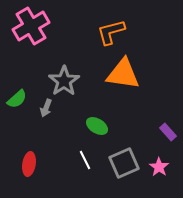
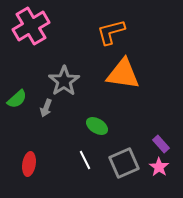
purple rectangle: moved 7 px left, 12 px down
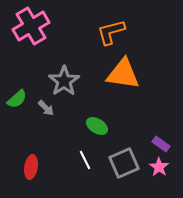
gray arrow: rotated 66 degrees counterclockwise
purple rectangle: rotated 12 degrees counterclockwise
red ellipse: moved 2 px right, 3 px down
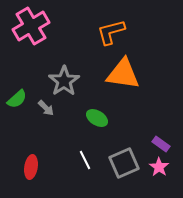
green ellipse: moved 8 px up
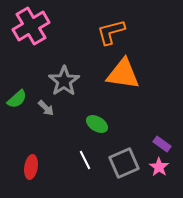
green ellipse: moved 6 px down
purple rectangle: moved 1 px right
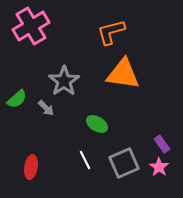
purple rectangle: rotated 18 degrees clockwise
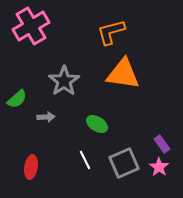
gray arrow: moved 9 px down; rotated 48 degrees counterclockwise
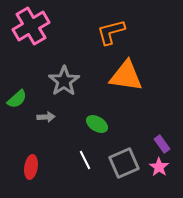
orange triangle: moved 3 px right, 2 px down
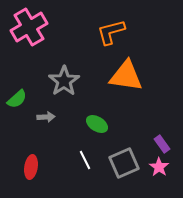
pink cross: moved 2 px left, 1 px down
